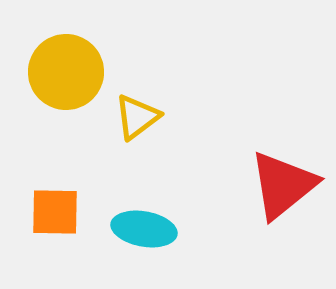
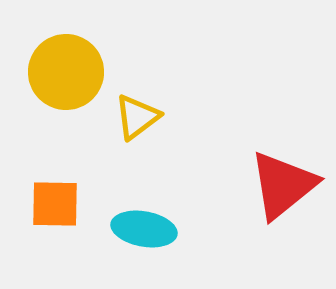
orange square: moved 8 px up
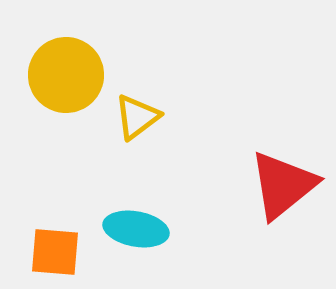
yellow circle: moved 3 px down
orange square: moved 48 px down; rotated 4 degrees clockwise
cyan ellipse: moved 8 px left
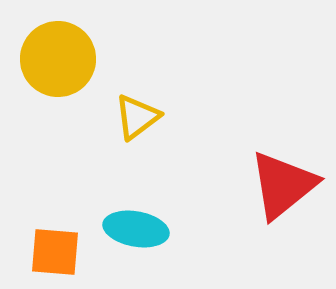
yellow circle: moved 8 px left, 16 px up
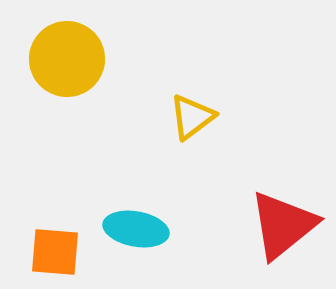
yellow circle: moved 9 px right
yellow triangle: moved 55 px right
red triangle: moved 40 px down
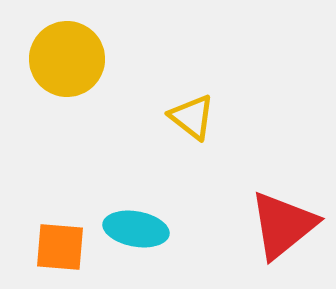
yellow triangle: rotated 45 degrees counterclockwise
orange square: moved 5 px right, 5 px up
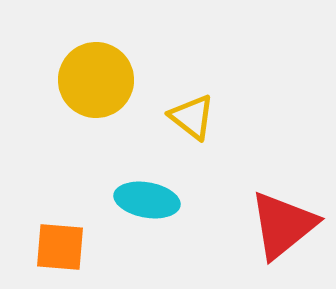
yellow circle: moved 29 px right, 21 px down
cyan ellipse: moved 11 px right, 29 px up
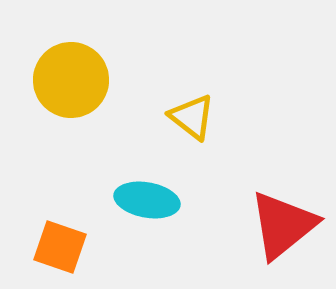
yellow circle: moved 25 px left
orange square: rotated 14 degrees clockwise
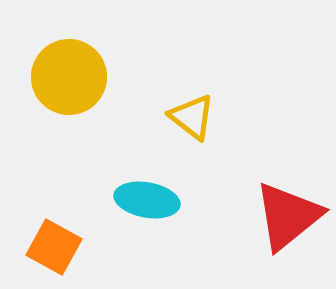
yellow circle: moved 2 px left, 3 px up
red triangle: moved 5 px right, 9 px up
orange square: moved 6 px left; rotated 10 degrees clockwise
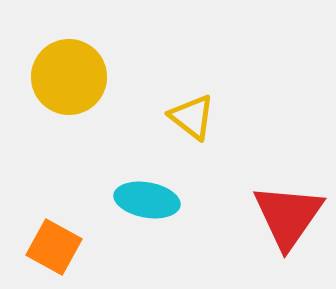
red triangle: rotated 16 degrees counterclockwise
